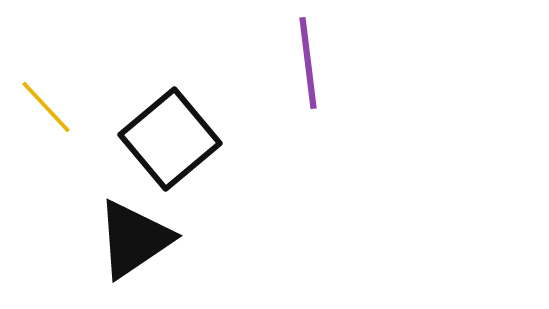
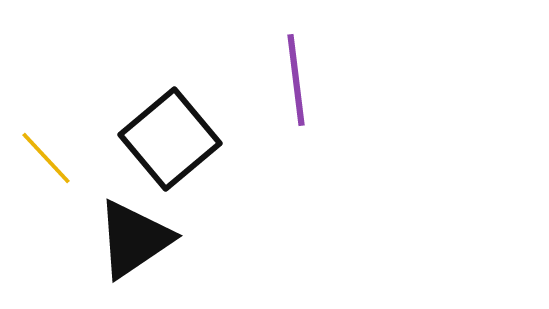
purple line: moved 12 px left, 17 px down
yellow line: moved 51 px down
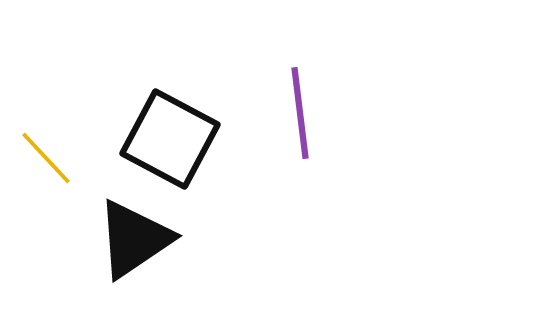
purple line: moved 4 px right, 33 px down
black square: rotated 22 degrees counterclockwise
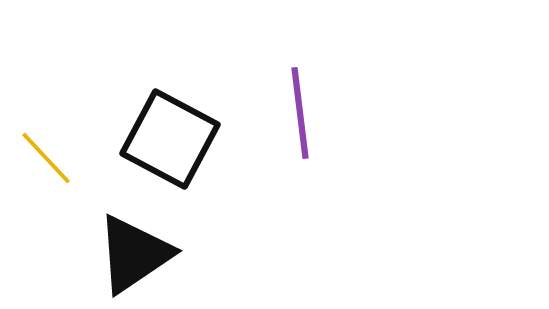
black triangle: moved 15 px down
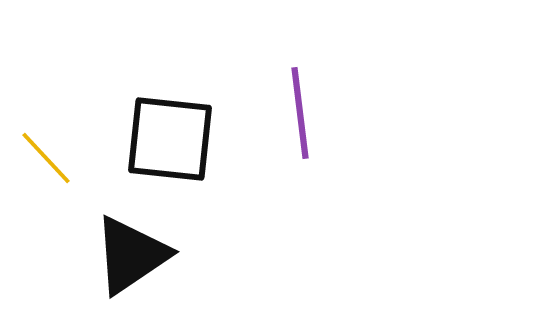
black square: rotated 22 degrees counterclockwise
black triangle: moved 3 px left, 1 px down
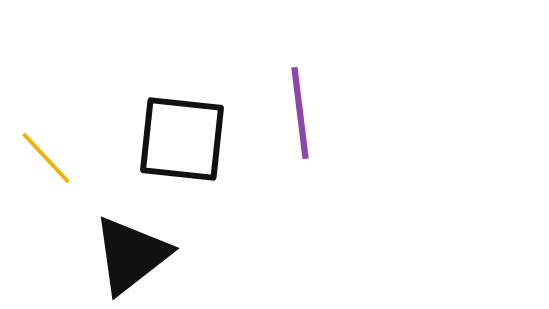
black square: moved 12 px right
black triangle: rotated 4 degrees counterclockwise
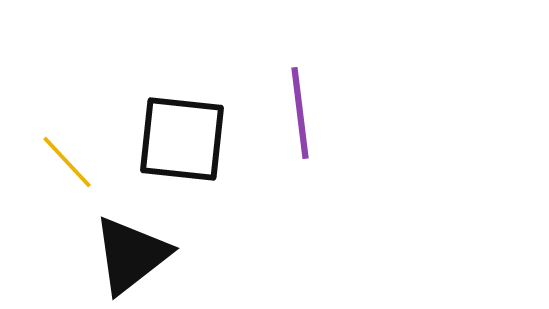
yellow line: moved 21 px right, 4 px down
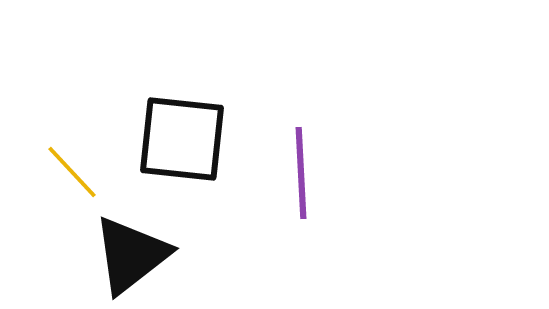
purple line: moved 1 px right, 60 px down; rotated 4 degrees clockwise
yellow line: moved 5 px right, 10 px down
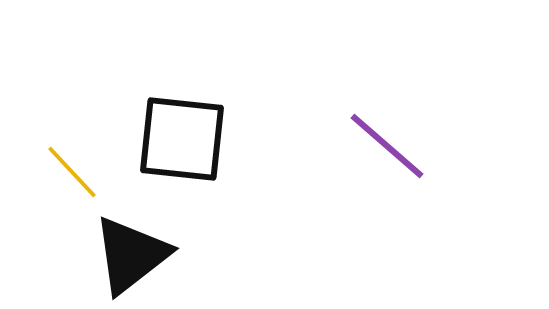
purple line: moved 86 px right, 27 px up; rotated 46 degrees counterclockwise
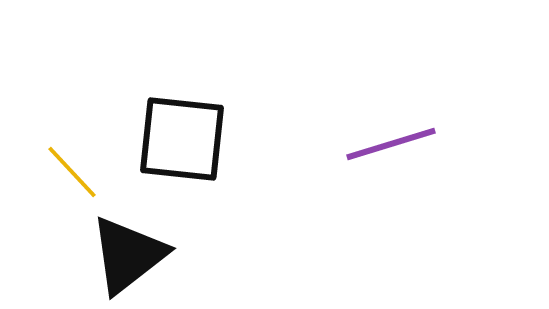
purple line: moved 4 px right, 2 px up; rotated 58 degrees counterclockwise
black triangle: moved 3 px left
